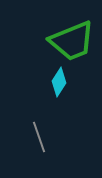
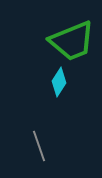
gray line: moved 9 px down
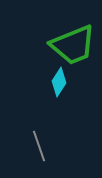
green trapezoid: moved 1 px right, 4 px down
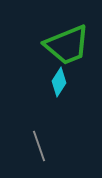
green trapezoid: moved 6 px left
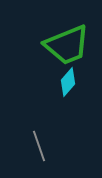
cyan diamond: moved 9 px right; rotated 8 degrees clockwise
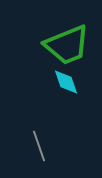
cyan diamond: moved 2 px left; rotated 60 degrees counterclockwise
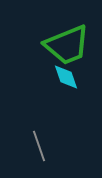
cyan diamond: moved 5 px up
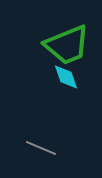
gray line: moved 2 px right, 2 px down; rotated 48 degrees counterclockwise
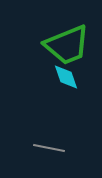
gray line: moved 8 px right; rotated 12 degrees counterclockwise
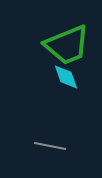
gray line: moved 1 px right, 2 px up
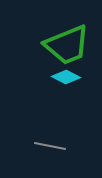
cyan diamond: rotated 44 degrees counterclockwise
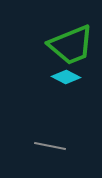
green trapezoid: moved 4 px right
